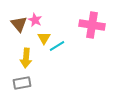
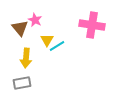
brown triangle: moved 1 px right, 4 px down
yellow triangle: moved 3 px right, 2 px down
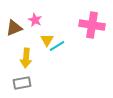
brown triangle: moved 6 px left; rotated 48 degrees clockwise
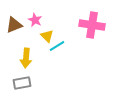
brown triangle: moved 3 px up
yellow triangle: moved 4 px up; rotated 16 degrees counterclockwise
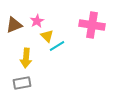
pink star: moved 2 px right, 1 px down; rotated 16 degrees clockwise
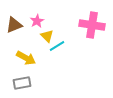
yellow arrow: rotated 66 degrees counterclockwise
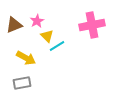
pink cross: rotated 20 degrees counterclockwise
